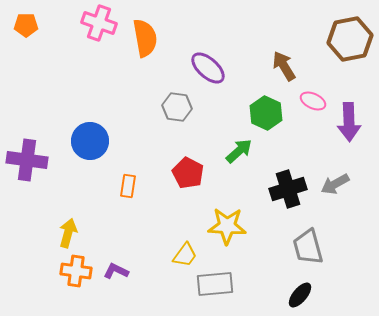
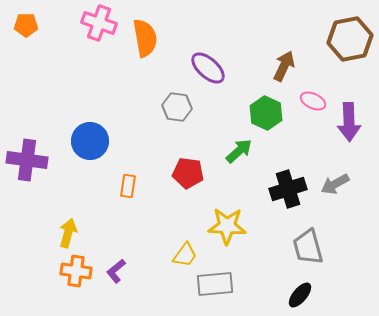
brown arrow: rotated 56 degrees clockwise
red pentagon: rotated 20 degrees counterclockwise
purple L-shape: rotated 65 degrees counterclockwise
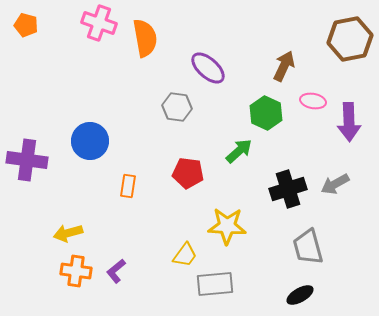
orange pentagon: rotated 15 degrees clockwise
pink ellipse: rotated 15 degrees counterclockwise
yellow arrow: rotated 120 degrees counterclockwise
black ellipse: rotated 20 degrees clockwise
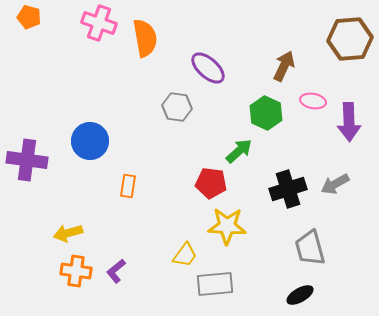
orange pentagon: moved 3 px right, 8 px up
brown hexagon: rotated 6 degrees clockwise
red pentagon: moved 23 px right, 10 px down
gray trapezoid: moved 2 px right, 1 px down
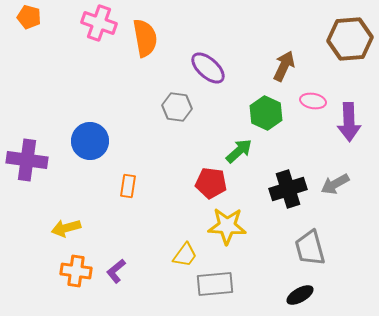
yellow arrow: moved 2 px left, 5 px up
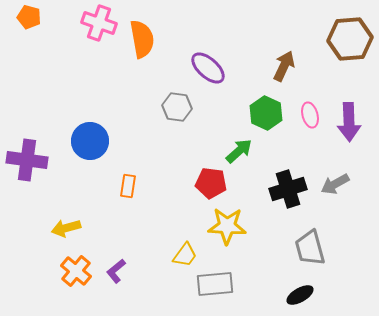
orange semicircle: moved 3 px left, 1 px down
pink ellipse: moved 3 px left, 14 px down; rotated 65 degrees clockwise
orange cross: rotated 32 degrees clockwise
